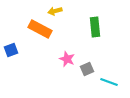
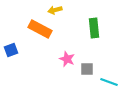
yellow arrow: moved 1 px up
green rectangle: moved 1 px left, 1 px down
gray square: rotated 24 degrees clockwise
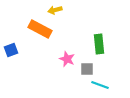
green rectangle: moved 5 px right, 16 px down
cyan line: moved 9 px left, 3 px down
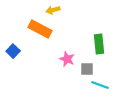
yellow arrow: moved 2 px left
blue square: moved 2 px right, 1 px down; rotated 24 degrees counterclockwise
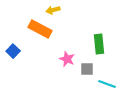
cyan line: moved 7 px right, 1 px up
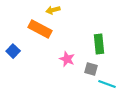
gray square: moved 4 px right; rotated 16 degrees clockwise
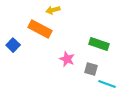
green rectangle: rotated 66 degrees counterclockwise
blue square: moved 6 px up
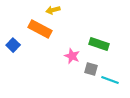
pink star: moved 5 px right, 3 px up
cyan line: moved 3 px right, 4 px up
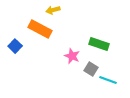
blue square: moved 2 px right, 1 px down
gray square: rotated 16 degrees clockwise
cyan line: moved 2 px left
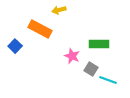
yellow arrow: moved 6 px right
green rectangle: rotated 18 degrees counterclockwise
